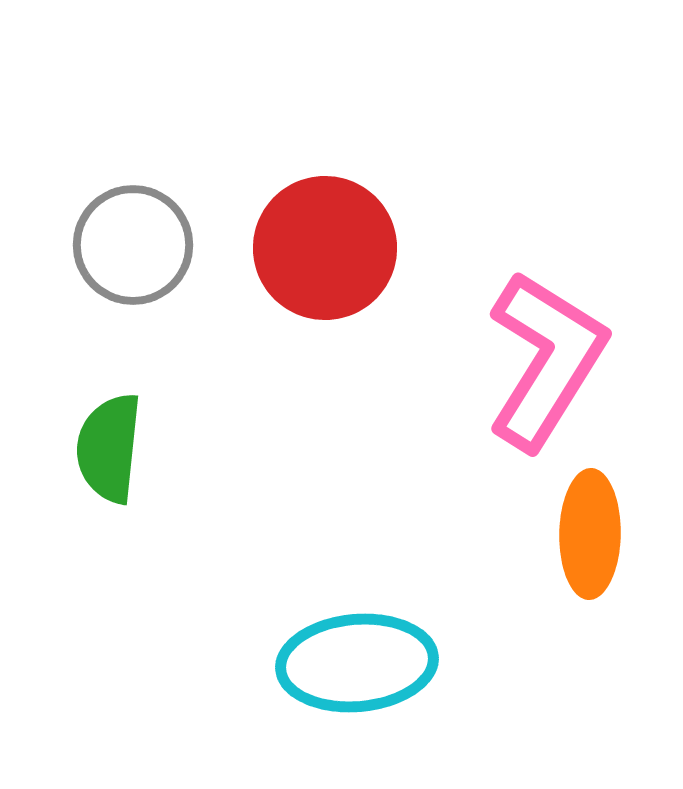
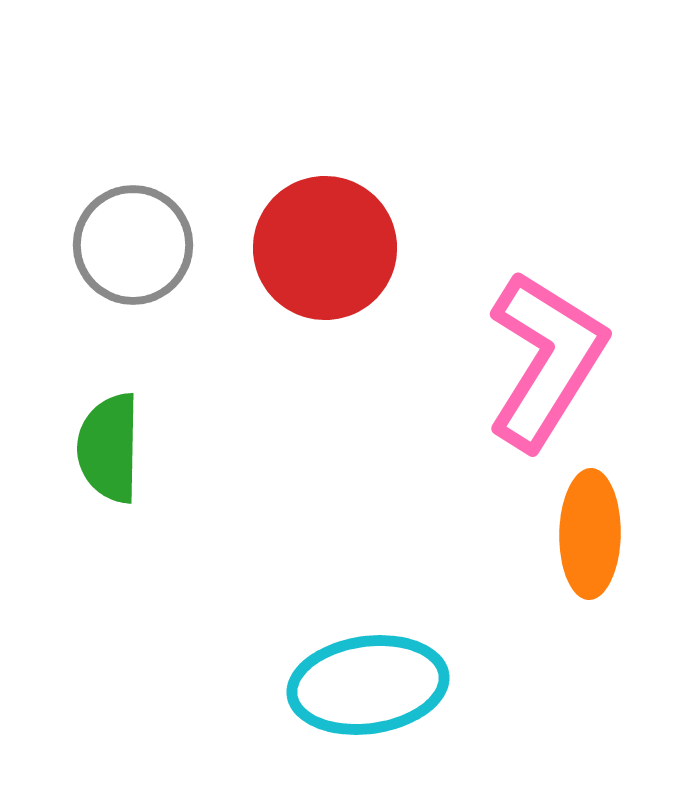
green semicircle: rotated 5 degrees counterclockwise
cyan ellipse: moved 11 px right, 22 px down; rotated 3 degrees counterclockwise
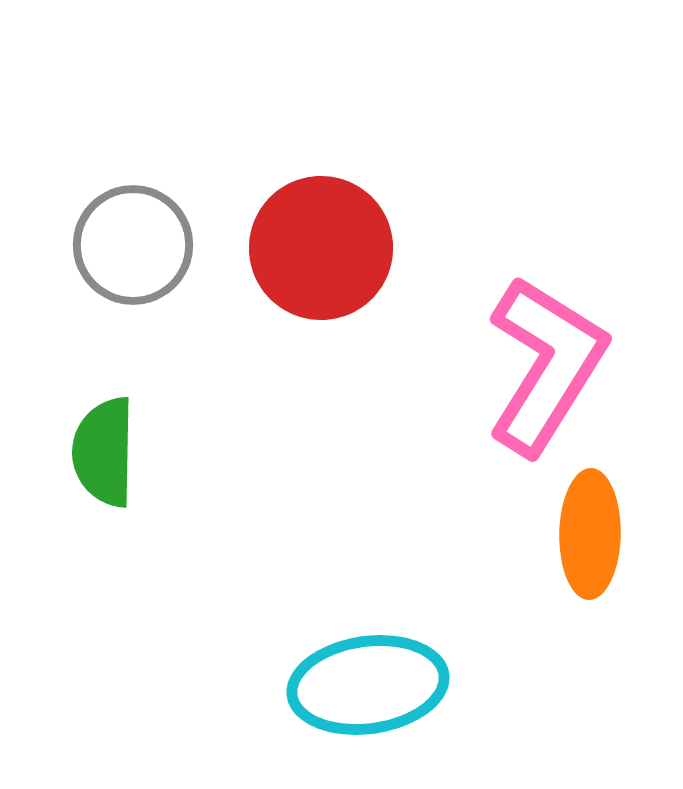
red circle: moved 4 px left
pink L-shape: moved 5 px down
green semicircle: moved 5 px left, 4 px down
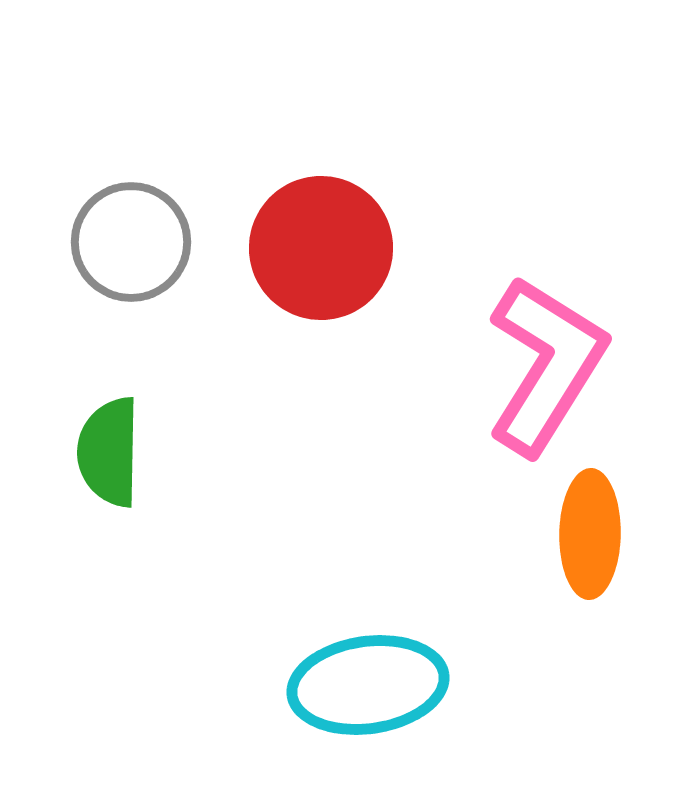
gray circle: moved 2 px left, 3 px up
green semicircle: moved 5 px right
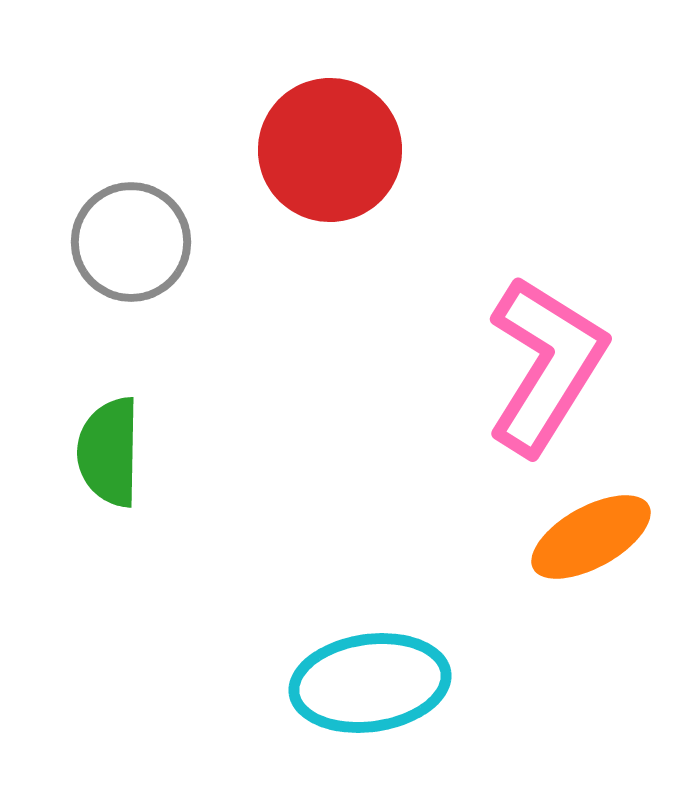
red circle: moved 9 px right, 98 px up
orange ellipse: moved 1 px right, 3 px down; rotated 60 degrees clockwise
cyan ellipse: moved 2 px right, 2 px up
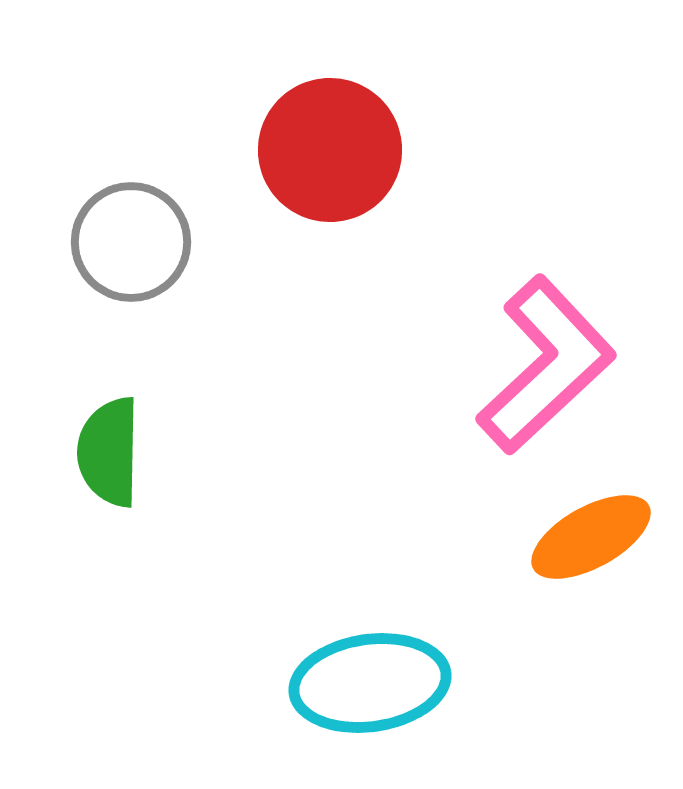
pink L-shape: rotated 15 degrees clockwise
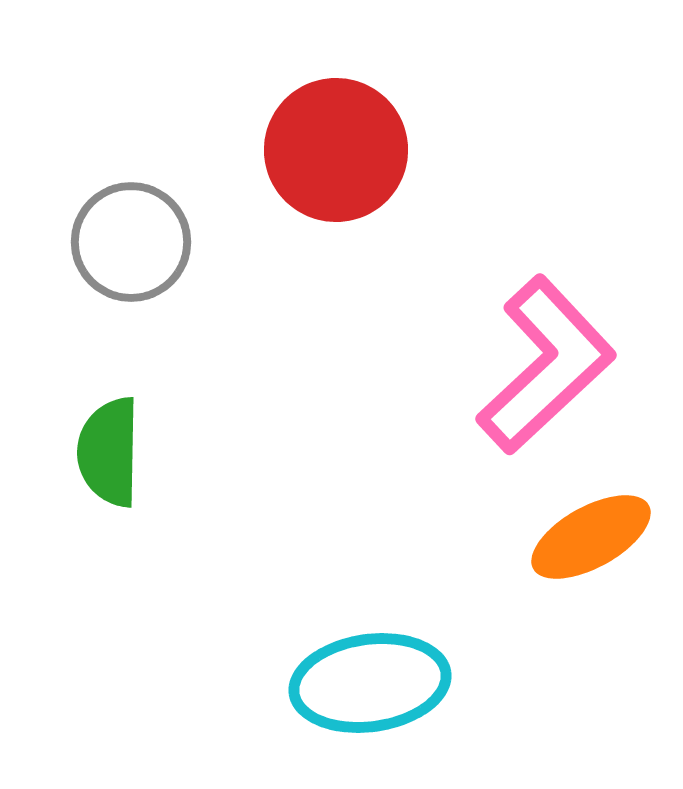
red circle: moved 6 px right
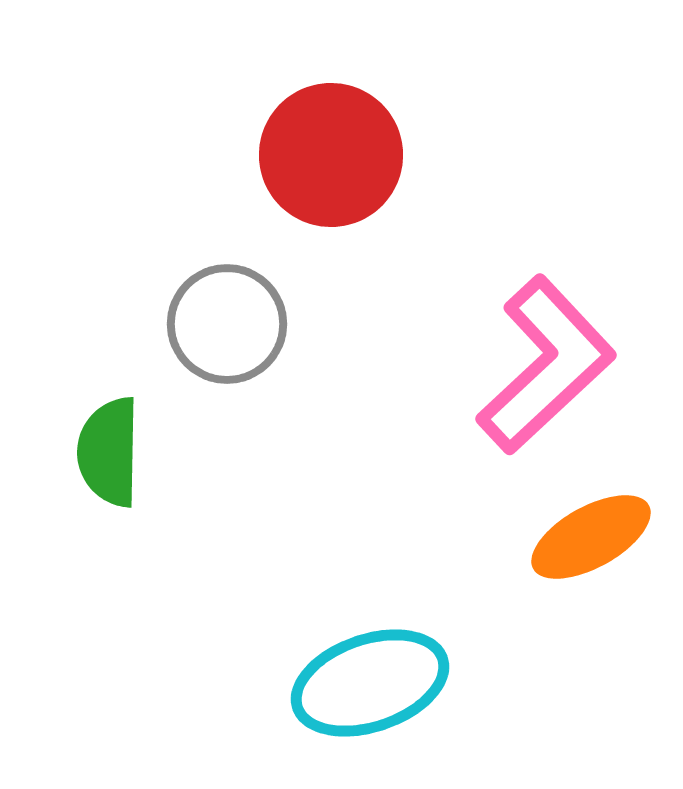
red circle: moved 5 px left, 5 px down
gray circle: moved 96 px right, 82 px down
cyan ellipse: rotated 11 degrees counterclockwise
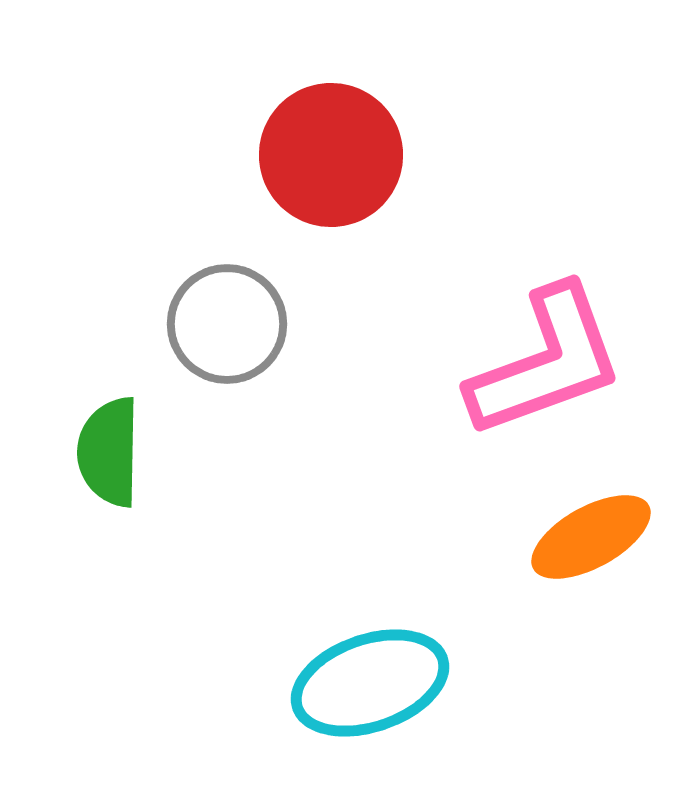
pink L-shape: moved 3 px up; rotated 23 degrees clockwise
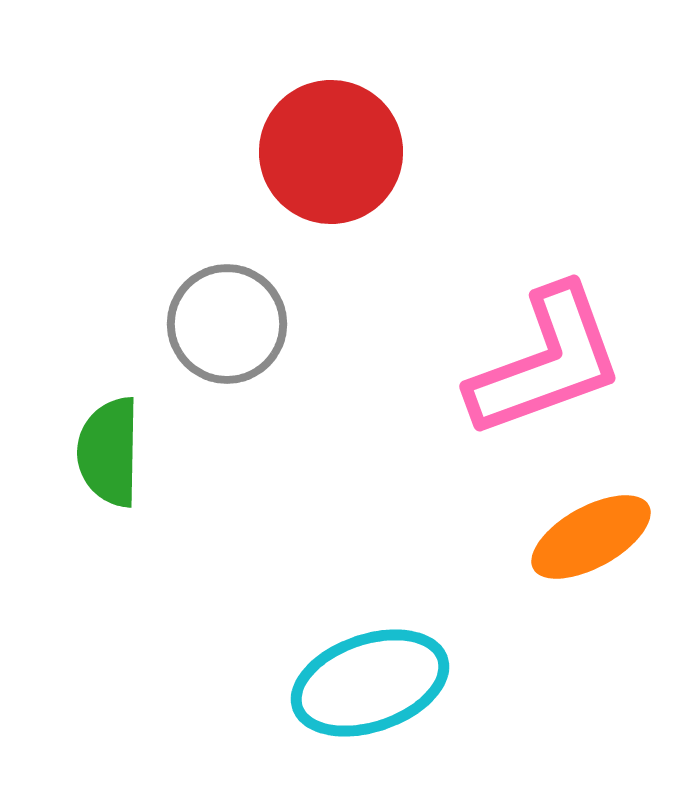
red circle: moved 3 px up
